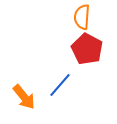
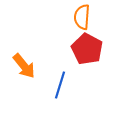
blue line: rotated 24 degrees counterclockwise
orange arrow: moved 31 px up
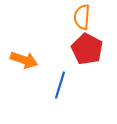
orange arrow: moved 6 px up; rotated 32 degrees counterclockwise
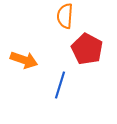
orange semicircle: moved 17 px left, 1 px up
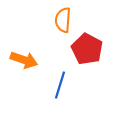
orange semicircle: moved 2 px left, 4 px down
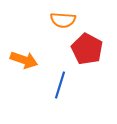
orange semicircle: rotated 90 degrees counterclockwise
